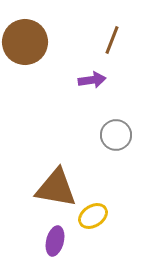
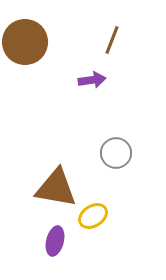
gray circle: moved 18 px down
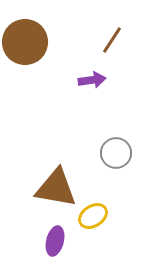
brown line: rotated 12 degrees clockwise
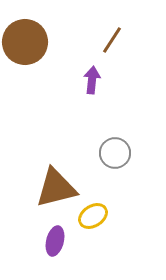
purple arrow: rotated 76 degrees counterclockwise
gray circle: moved 1 px left
brown triangle: rotated 24 degrees counterclockwise
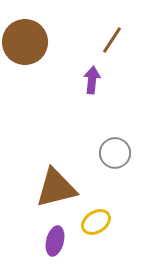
yellow ellipse: moved 3 px right, 6 px down
